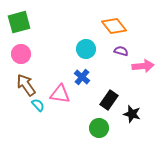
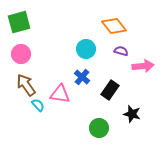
black rectangle: moved 1 px right, 10 px up
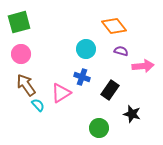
blue cross: rotated 21 degrees counterclockwise
pink triangle: moved 1 px right, 1 px up; rotated 40 degrees counterclockwise
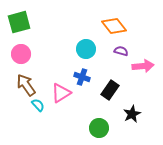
black star: rotated 30 degrees clockwise
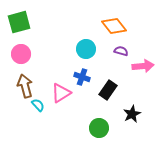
brown arrow: moved 1 px left, 1 px down; rotated 20 degrees clockwise
black rectangle: moved 2 px left
